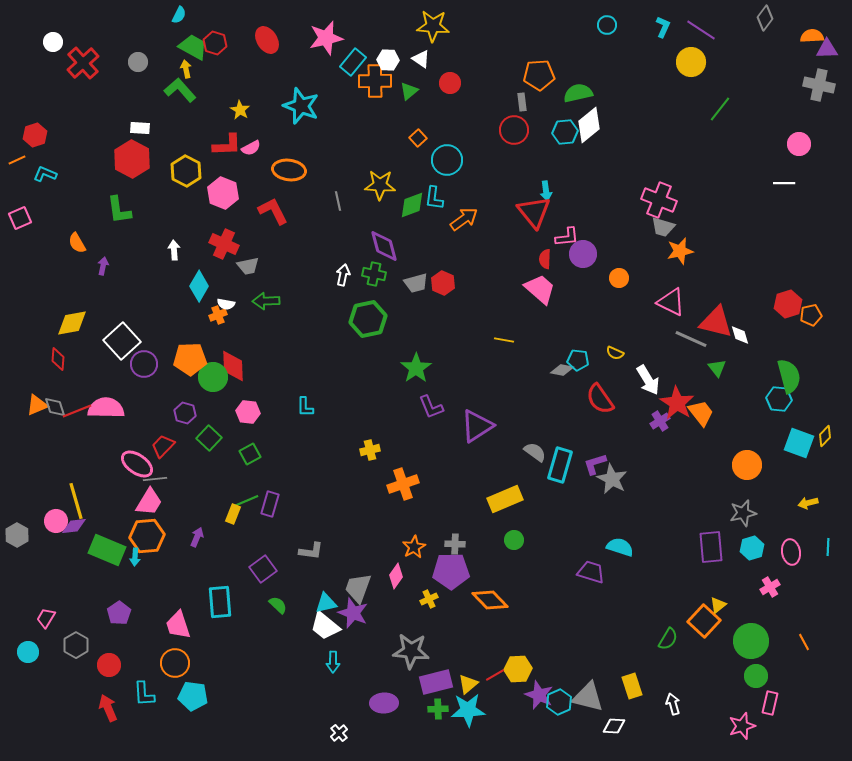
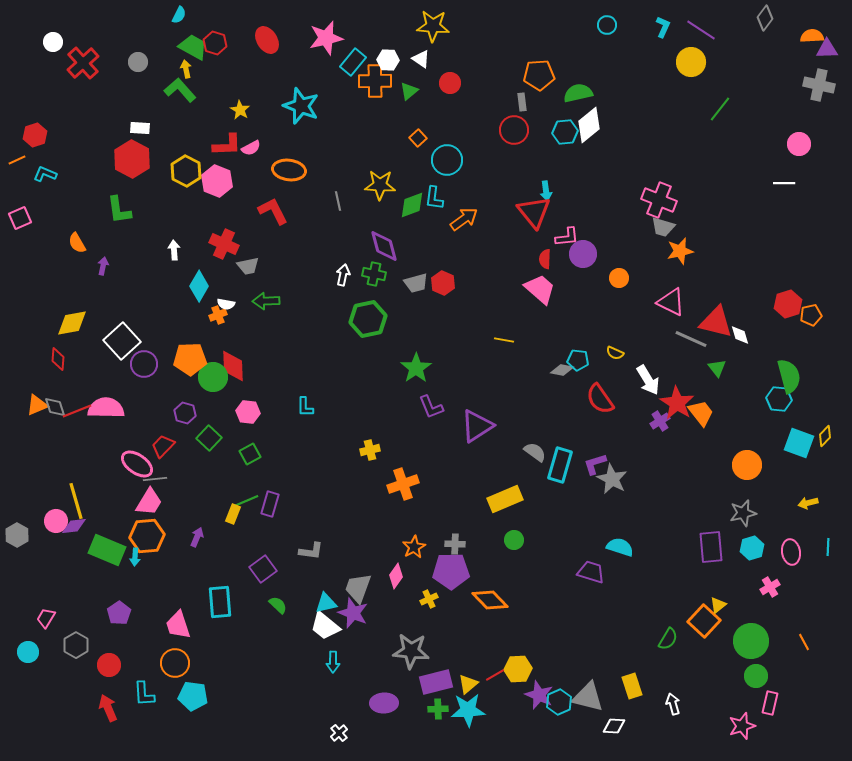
pink hexagon at (223, 193): moved 6 px left, 12 px up
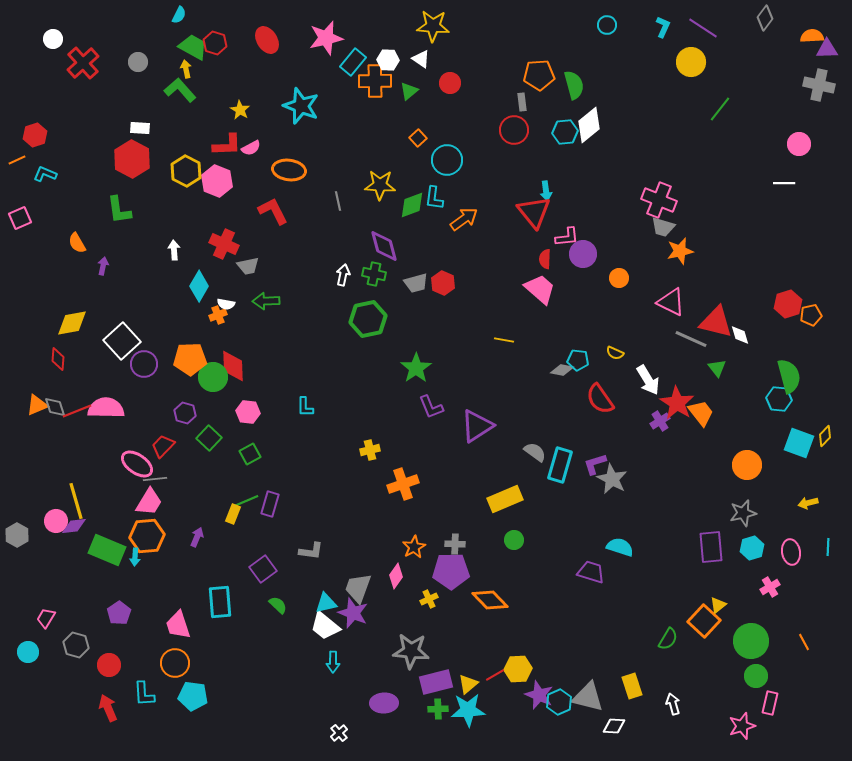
purple line at (701, 30): moved 2 px right, 2 px up
white circle at (53, 42): moved 3 px up
green semicircle at (578, 93): moved 4 px left, 8 px up; rotated 88 degrees clockwise
gray hexagon at (76, 645): rotated 15 degrees counterclockwise
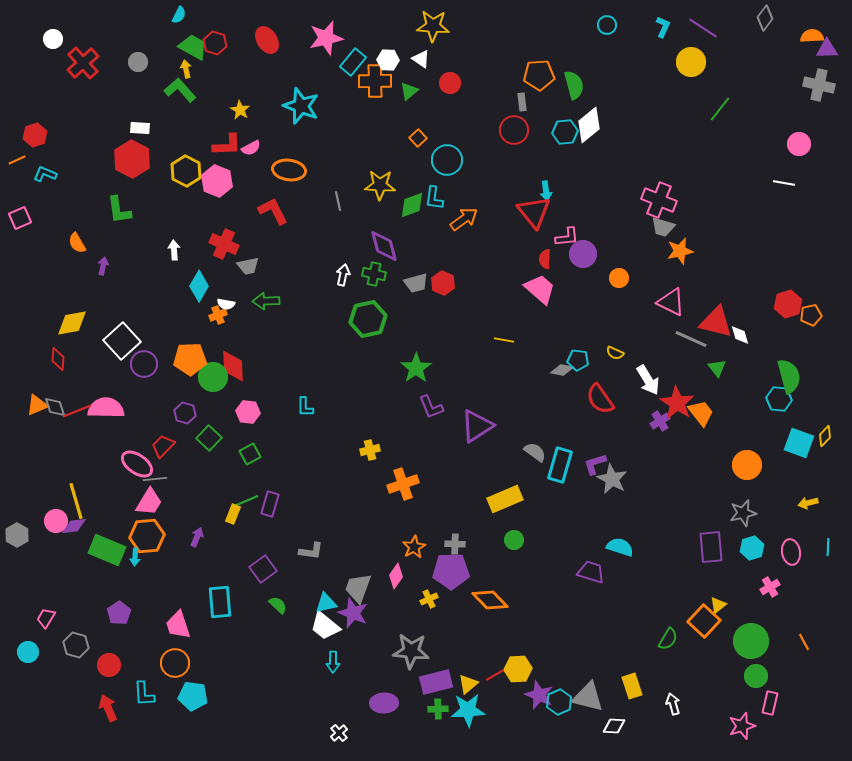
white line at (784, 183): rotated 10 degrees clockwise
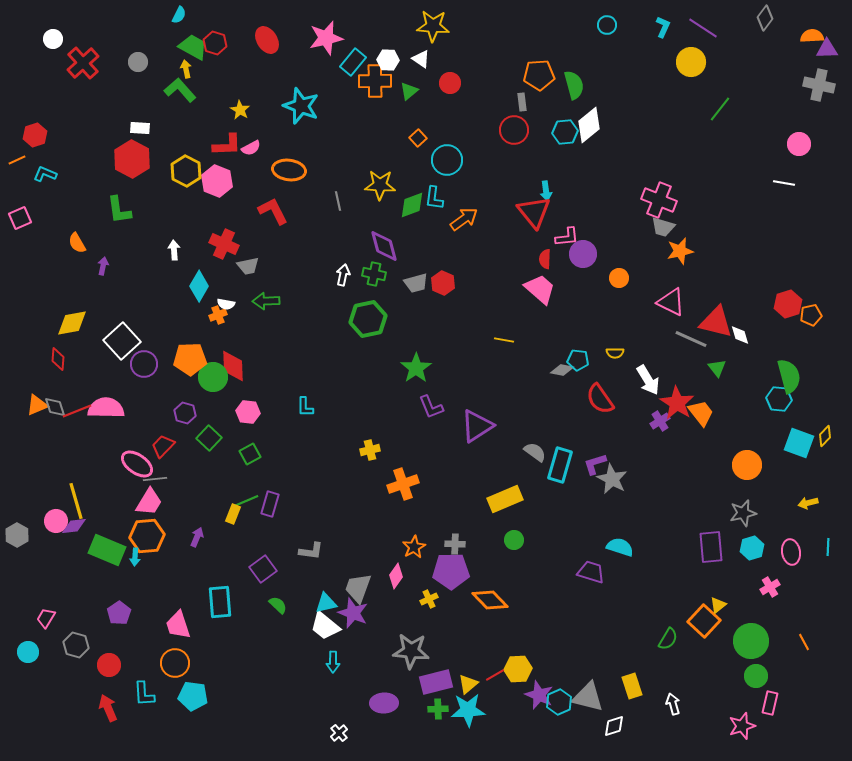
yellow semicircle at (615, 353): rotated 24 degrees counterclockwise
white diamond at (614, 726): rotated 20 degrees counterclockwise
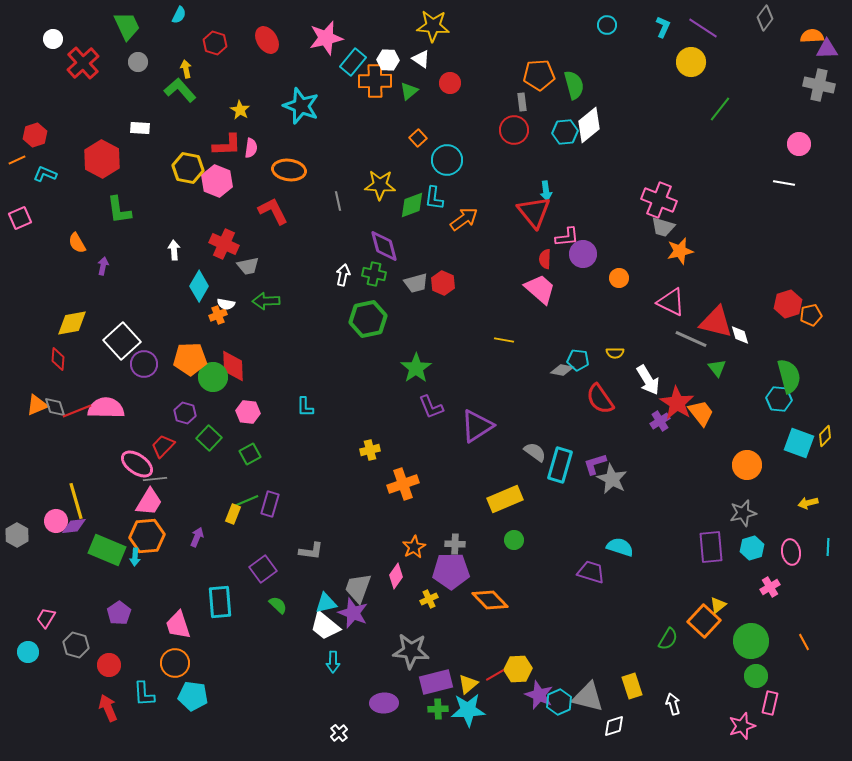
green trapezoid at (193, 47): moved 66 px left, 21 px up; rotated 36 degrees clockwise
pink semicircle at (251, 148): rotated 54 degrees counterclockwise
red hexagon at (132, 159): moved 30 px left
yellow hexagon at (186, 171): moved 2 px right, 3 px up; rotated 16 degrees counterclockwise
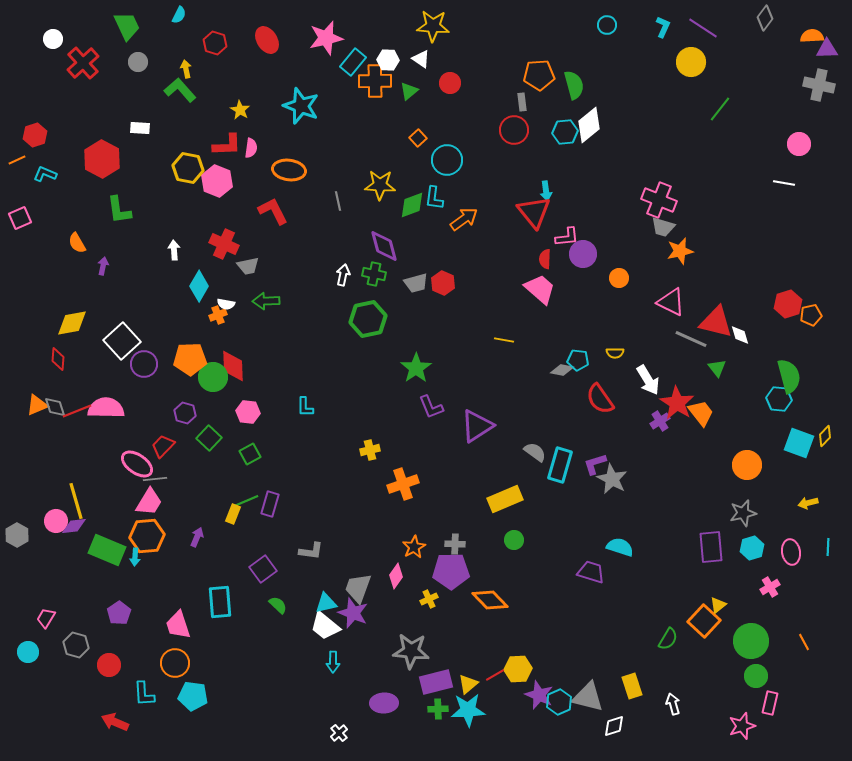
red arrow at (108, 708): moved 7 px right, 14 px down; rotated 44 degrees counterclockwise
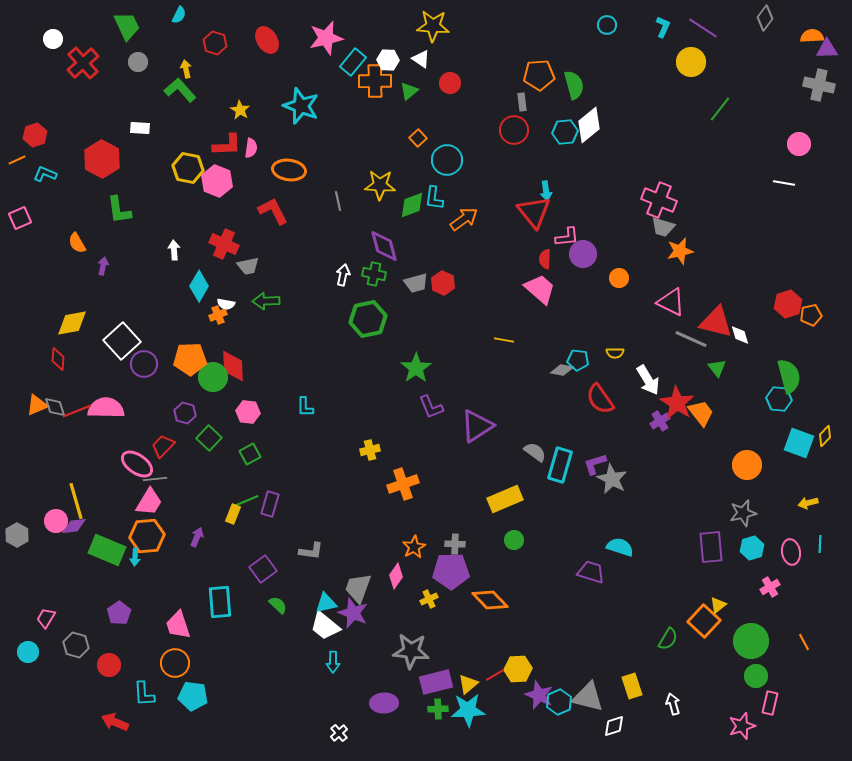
cyan line at (828, 547): moved 8 px left, 3 px up
